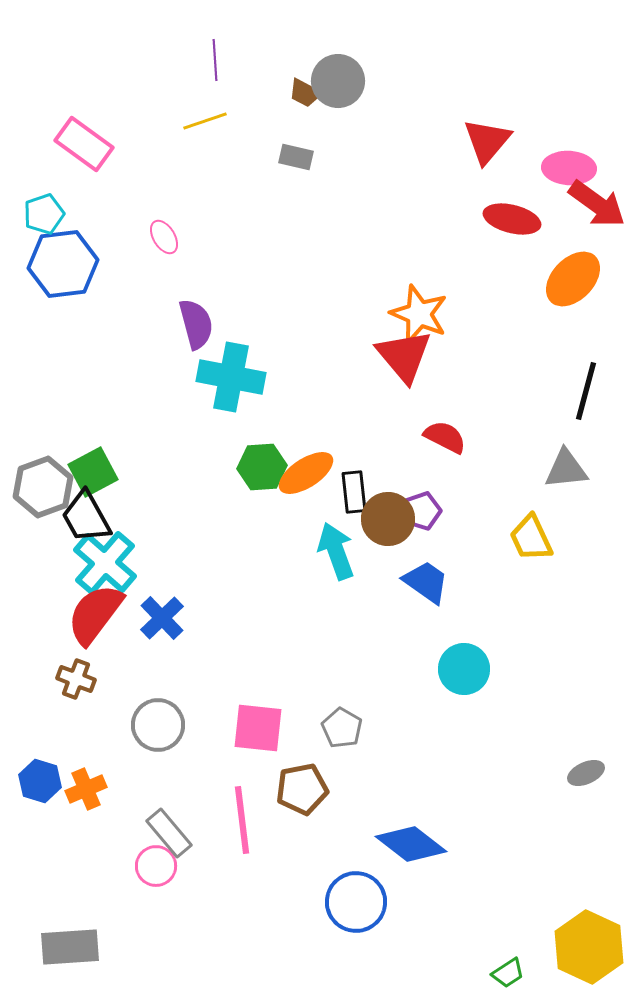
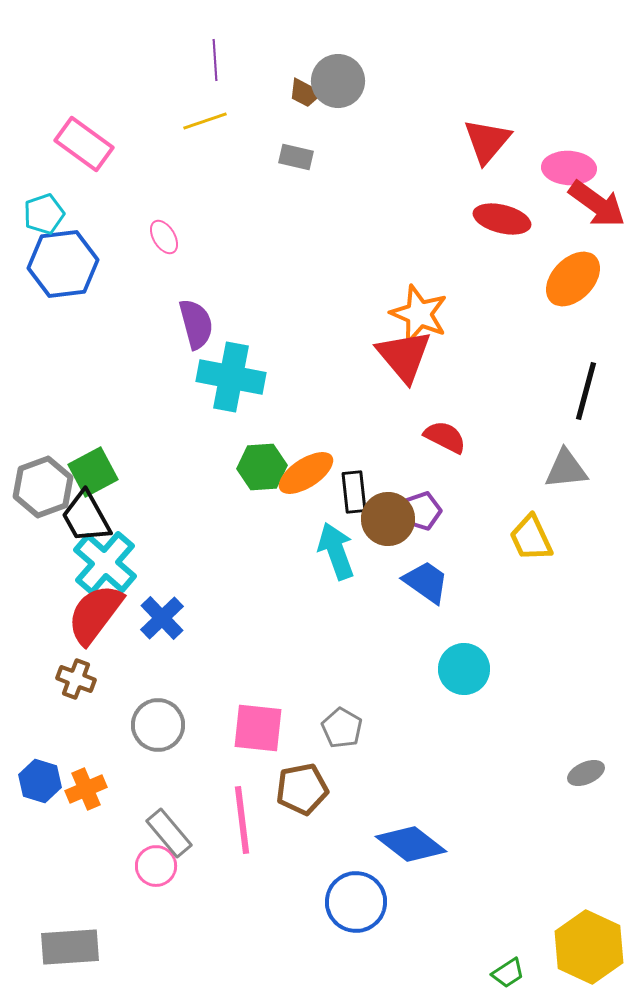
red ellipse at (512, 219): moved 10 px left
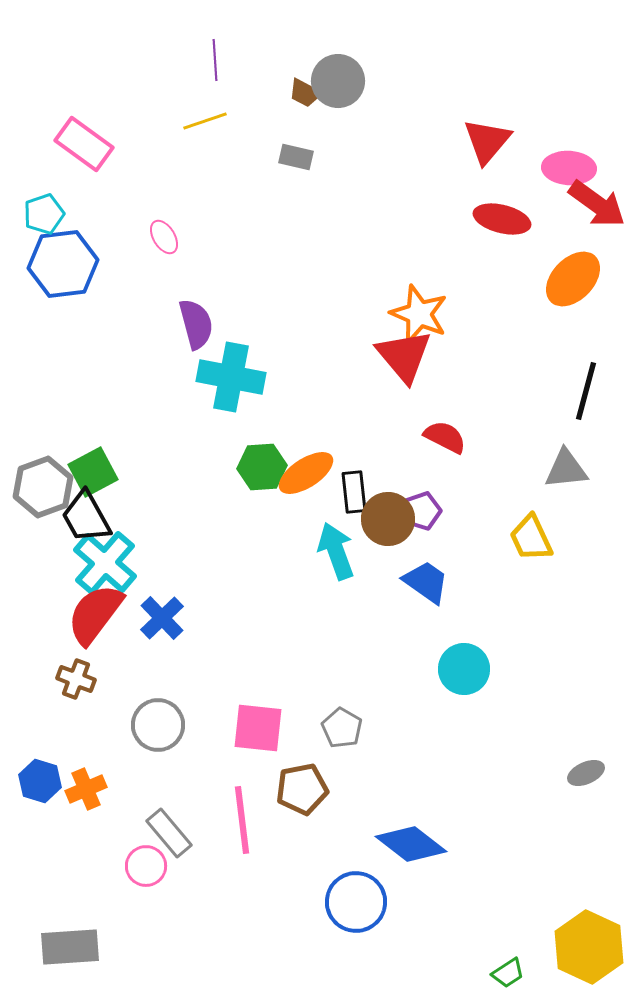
pink circle at (156, 866): moved 10 px left
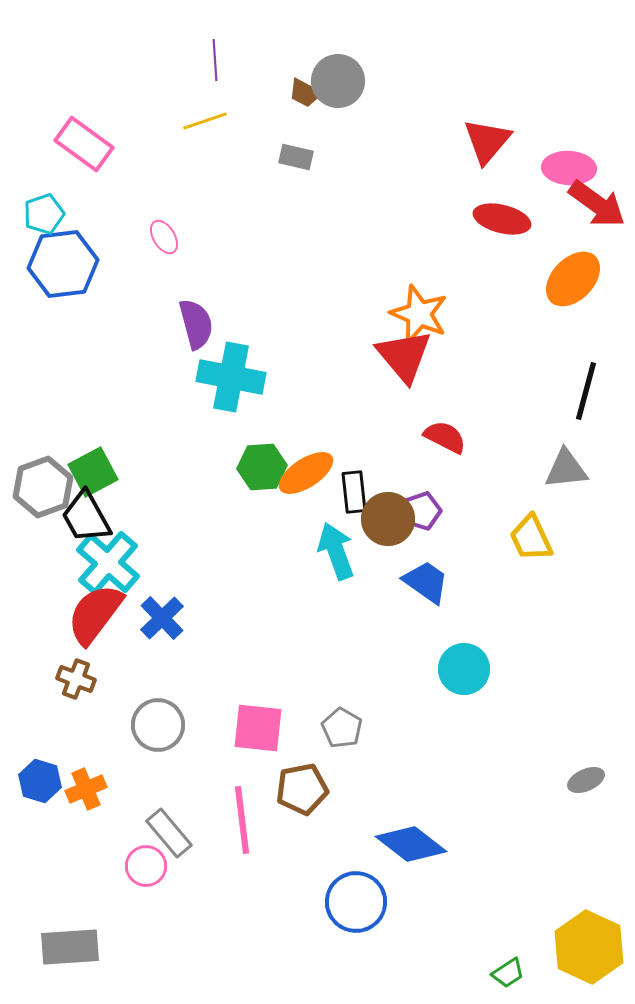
cyan cross at (105, 563): moved 3 px right
gray ellipse at (586, 773): moved 7 px down
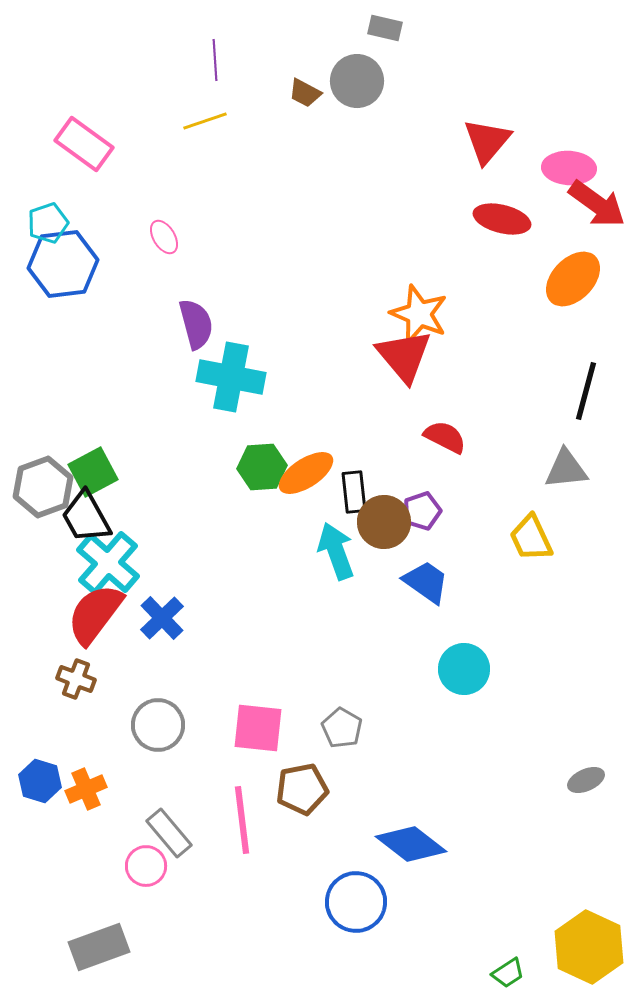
gray circle at (338, 81): moved 19 px right
gray rectangle at (296, 157): moved 89 px right, 129 px up
cyan pentagon at (44, 214): moved 4 px right, 9 px down
brown circle at (388, 519): moved 4 px left, 3 px down
gray rectangle at (70, 947): moved 29 px right; rotated 16 degrees counterclockwise
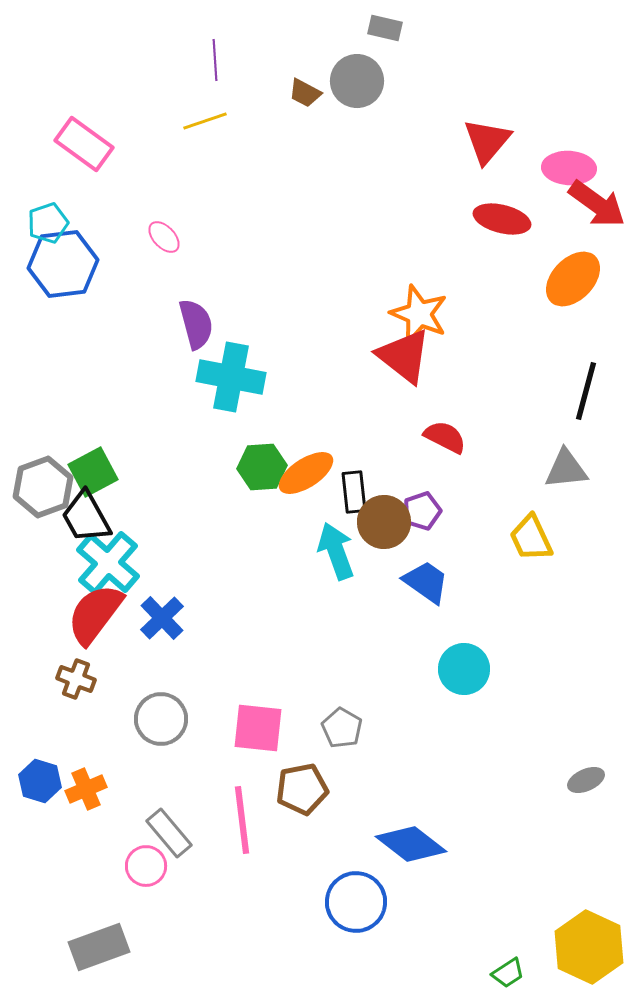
pink ellipse at (164, 237): rotated 12 degrees counterclockwise
red triangle at (404, 356): rotated 12 degrees counterclockwise
gray circle at (158, 725): moved 3 px right, 6 px up
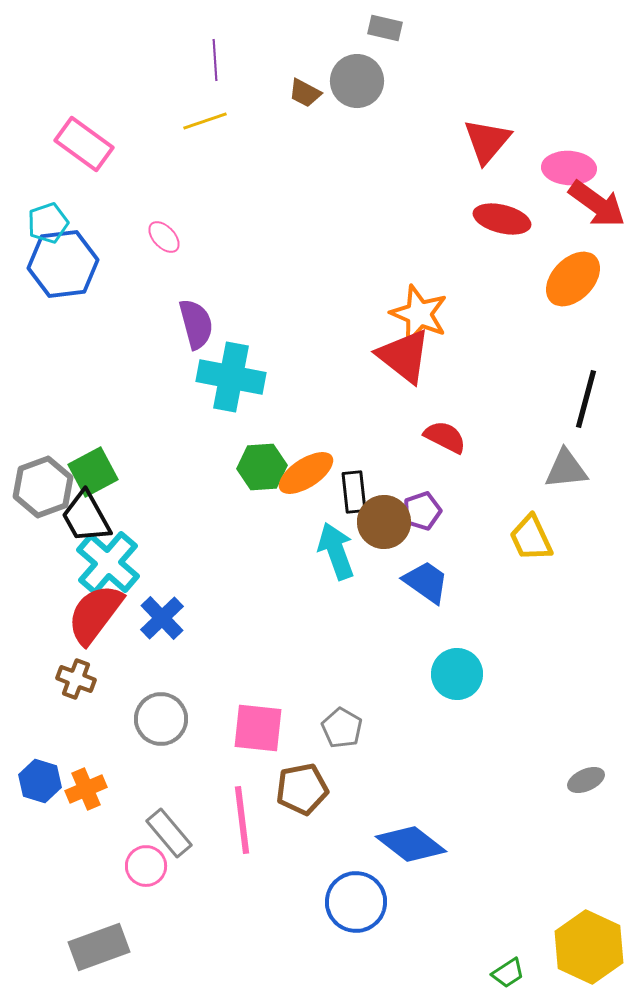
black line at (586, 391): moved 8 px down
cyan circle at (464, 669): moved 7 px left, 5 px down
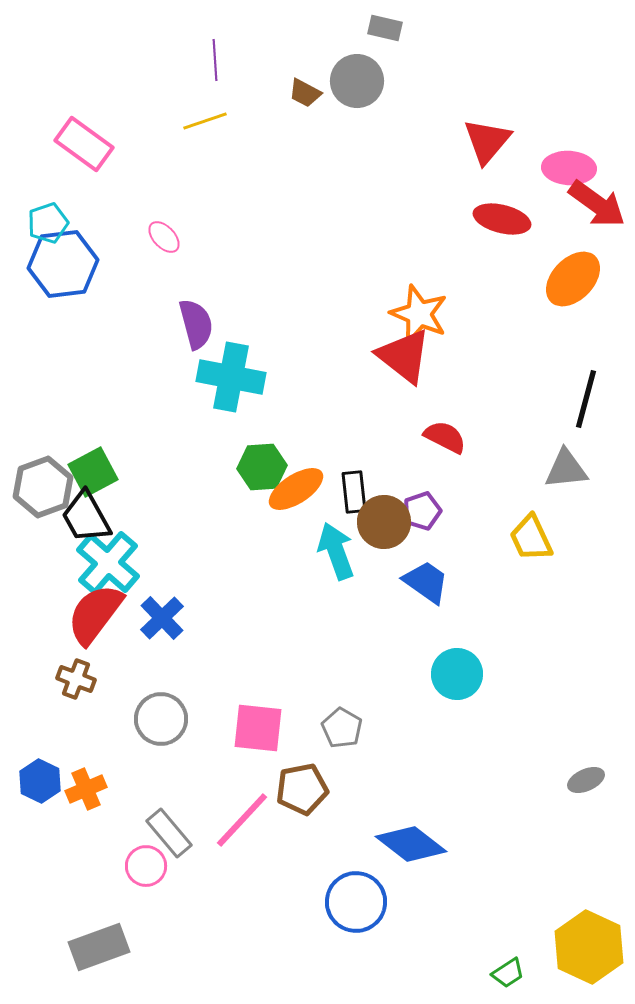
orange ellipse at (306, 473): moved 10 px left, 16 px down
blue hexagon at (40, 781): rotated 9 degrees clockwise
pink line at (242, 820): rotated 50 degrees clockwise
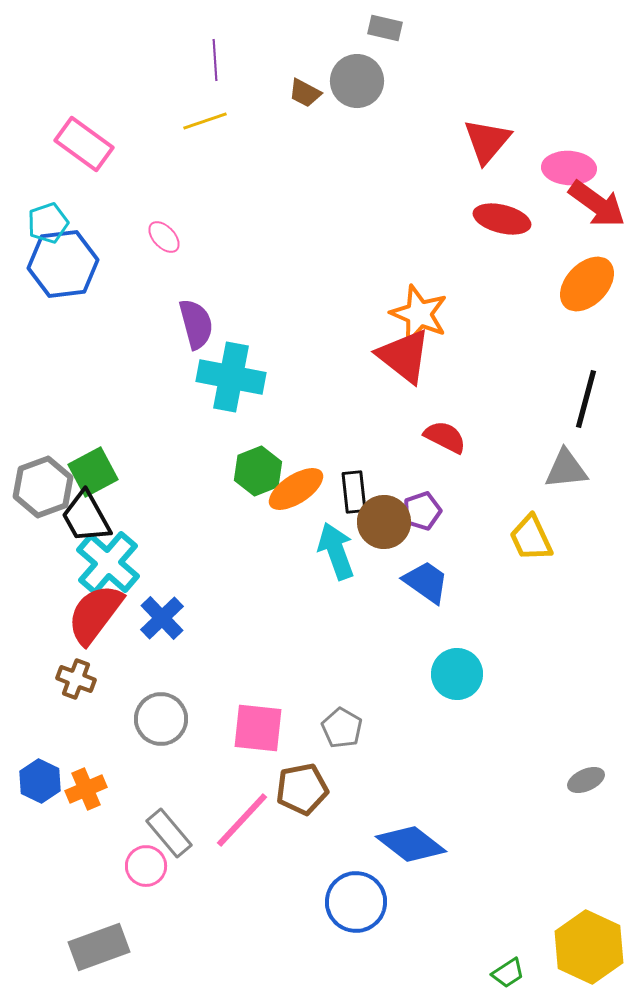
orange ellipse at (573, 279): moved 14 px right, 5 px down
green hexagon at (262, 467): moved 4 px left, 4 px down; rotated 18 degrees counterclockwise
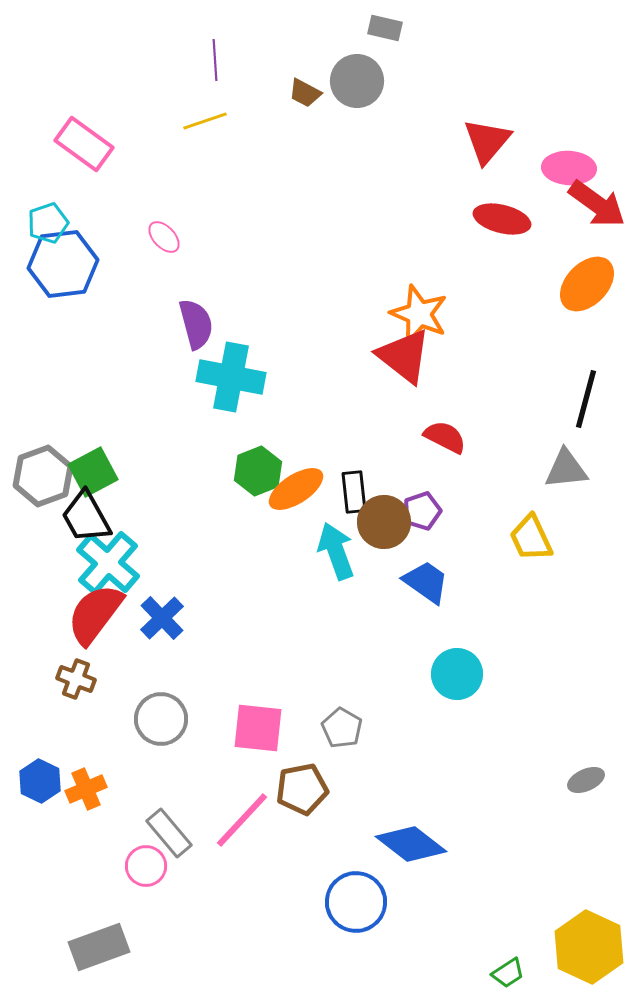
gray hexagon at (43, 487): moved 11 px up
